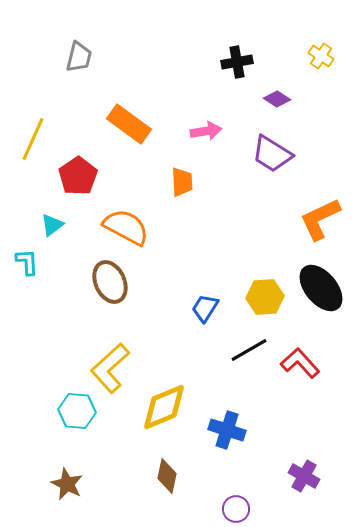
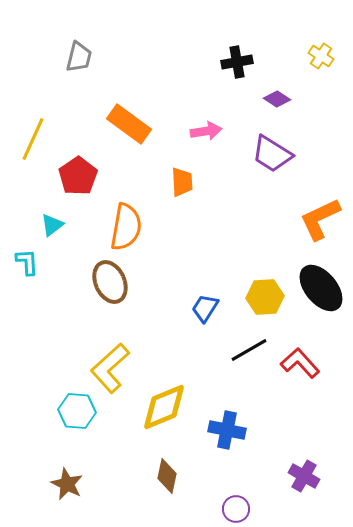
orange semicircle: rotated 72 degrees clockwise
blue cross: rotated 6 degrees counterclockwise
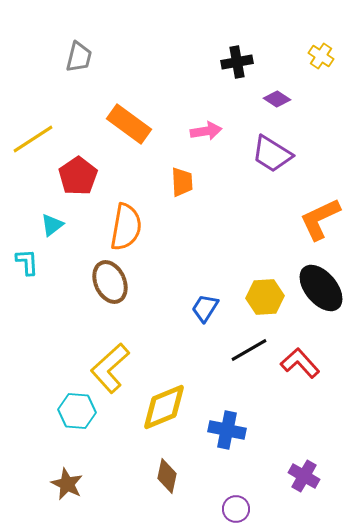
yellow line: rotated 33 degrees clockwise
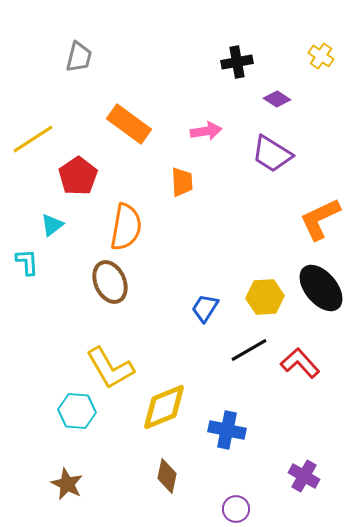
yellow L-shape: rotated 78 degrees counterclockwise
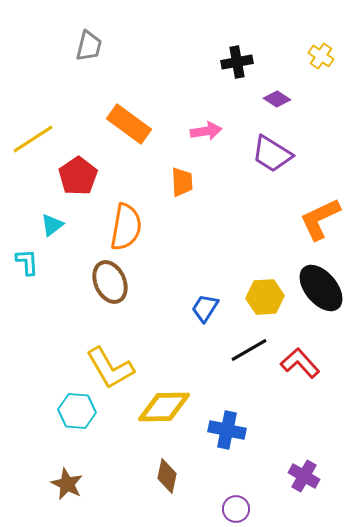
gray trapezoid: moved 10 px right, 11 px up
yellow diamond: rotated 22 degrees clockwise
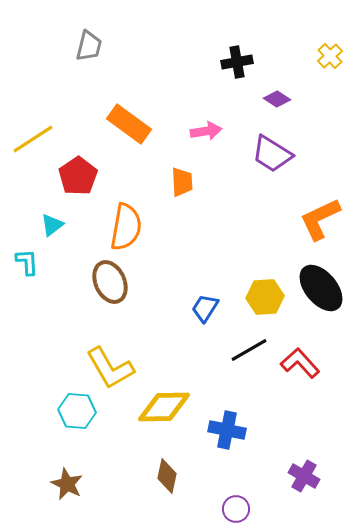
yellow cross: moved 9 px right; rotated 15 degrees clockwise
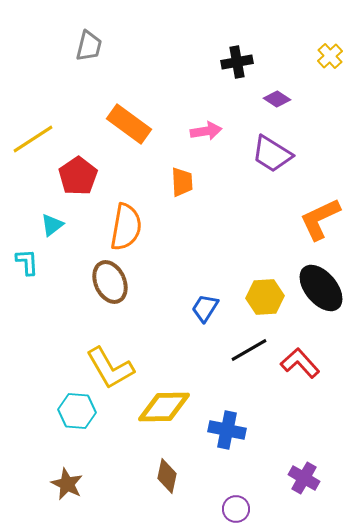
purple cross: moved 2 px down
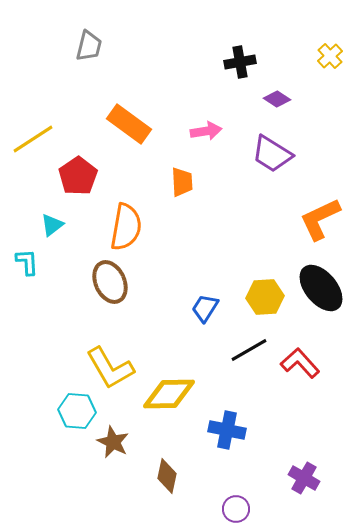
black cross: moved 3 px right
yellow diamond: moved 5 px right, 13 px up
brown star: moved 46 px right, 42 px up
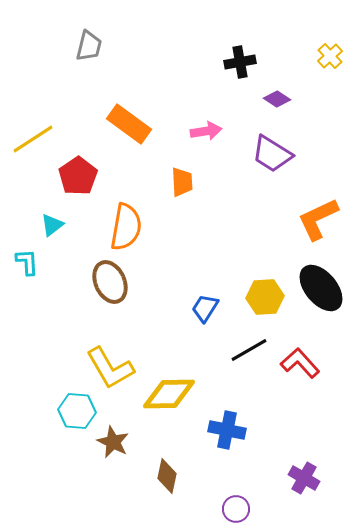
orange L-shape: moved 2 px left
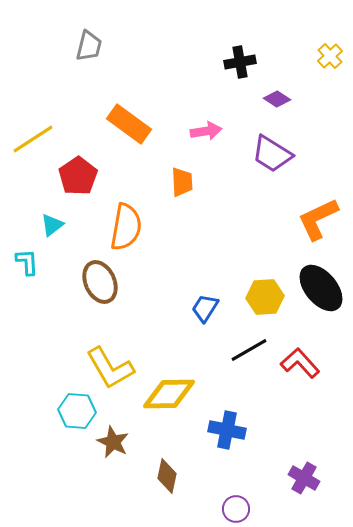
brown ellipse: moved 10 px left
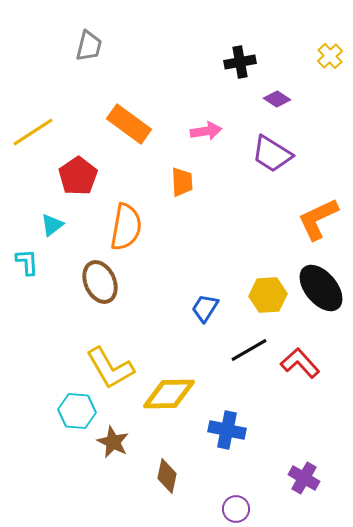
yellow line: moved 7 px up
yellow hexagon: moved 3 px right, 2 px up
